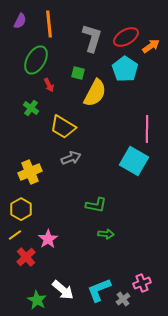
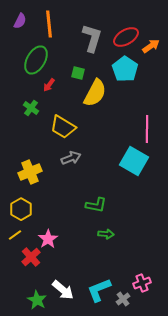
red arrow: rotated 64 degrees clockwise
red cross: moved 5 px right
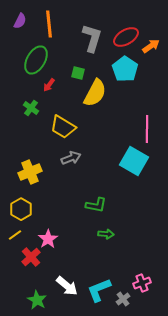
white arrow: moved 4 px right, 4 px up
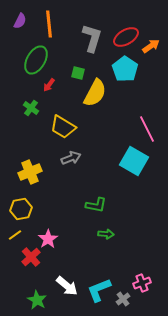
pink line: rotated 28 degrees counterclockwise
yellow hexagon: rotated 20 degrees clockwise
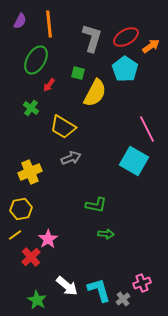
cyan L-shape: rotated 96 degrees clockwise
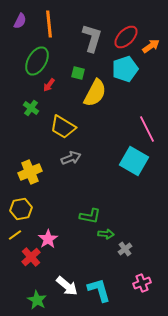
red ellipse: rotated 15 degrees counterclockwise
green ellipse: moved 1 px right, 1 px down
cyan pentagon: rotated 20 degrees clockwise
green L-shape: moved 6 px left, 11 px down
gray cross: moved 2 px right, 50 px up
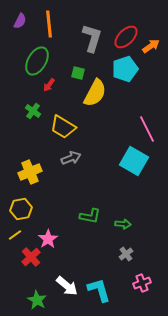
green cross: moved 2 px right, 3 px down
green arrow: moved 17 px right, 10 px up
gray cross: moved 1 px right, 5 px down
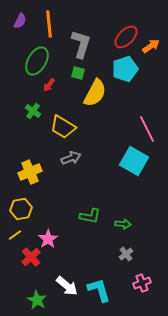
gray L-shape: moved 11 px left, 6 px down
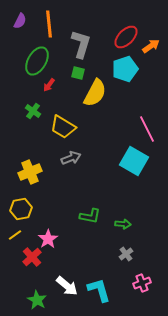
red cross: moved 1 px right
